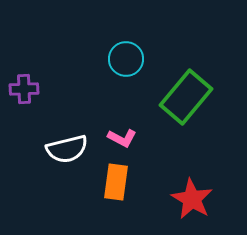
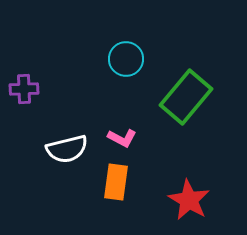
red star: moved 3 px left, 1 px down
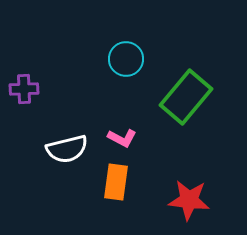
red star: rotated 24 degrees counterclockwise
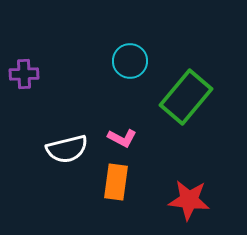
cyan circle: moved 4 px right, 2 px down
purple cross: moved 15 px up
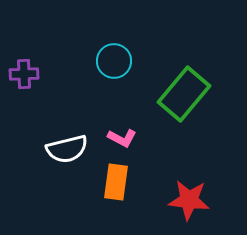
cyan circle: moved 16 px left
green rectangle: moved 2 px left, 3 px up
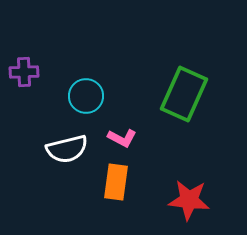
cyan circle: moved 28 px left, 35 px down
purple cross: moved 2 px up
green rectangle: rotated 16 degrees counterclockwise
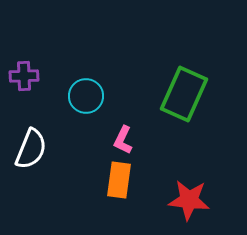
purple cross: moved 4 px down
pink L-shape: moved 1 px right, 2 px down; rotated 88 degrees clockwise
white semicircle: moved 36 px left; rotated 54 degrees counterclockwise
orange rectangle: moved 3 px right, 2 px up
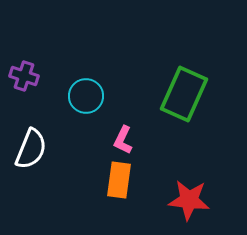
purple cross: rotated 20 degrees clockwise
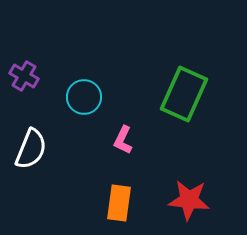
purple cross: rotated 12 degrees clockwise
cyan circle: moved 2 px left, 1 px down
orange rectangle: moved 23 px down
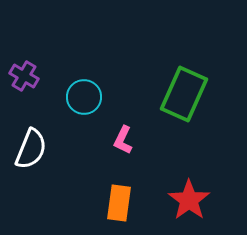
red star: rotated 30 degrees clockwise
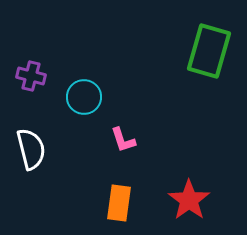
purple cross: moved 7 px right; rotated 16 degrees counterclockwise
green rectangle: moved 25 px right, 43 px up; rotated 8 degrees counterclockwise
pink L-shape: rotated 44 degrees counterclockwise
white semicircle: rotated 36 degrees counterclockwise
